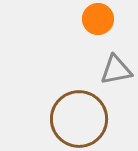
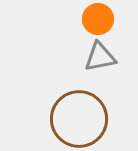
gray triangle: moved 16 px left, 13 px up
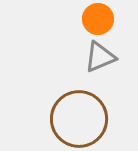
gray triangle: rotated 12 degrees counterclockwise
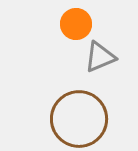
orange circle: moved 22 px left, 5 px down
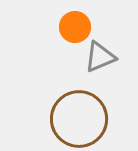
orange circle: moved 1 px left, 3 px down
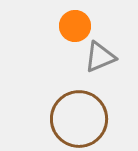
orange circle: moved 1 px up
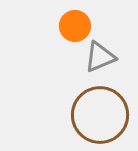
brown circle: moved 21 px right, 4 px up
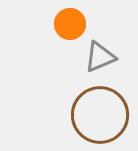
orange circle: moved 5 px left, 2 px up
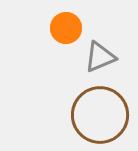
orange circle: moved 4 px left, 4 px down
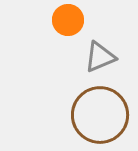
orange circle: moved 2 px right, 8 px up
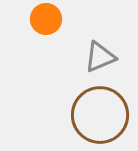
orange circle: moved 22 px left, 1 px up
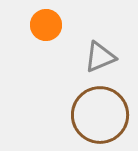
orange circle: moved 6 px down
